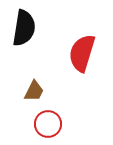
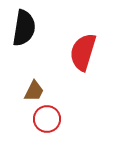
red semicircle: moved 1 px right, 1 px up
red circle: moved 1 px left, 5 px up
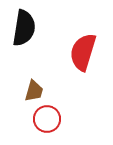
brown trapezoid: rotated 10 degrees counterclockwise
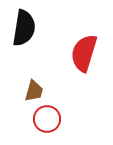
red semicircle: moved 1 px right, 1 px down
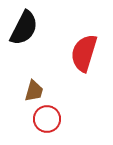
black semicircle: rotated 18 degrees clockwise
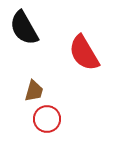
black semicircle: rotated 123 degrees clockwise
red semicircle: rotated 48 degrees counterclockwise
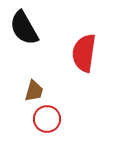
red semicircle: rotated 39 degrees clockwise
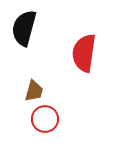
black semicircle: rotated 45 degrees clockwise
red circle: moved 2 px left
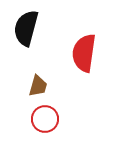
black semicircle: moved 2 px right
brown trapezoid: moved 4 px right, 5 px up
